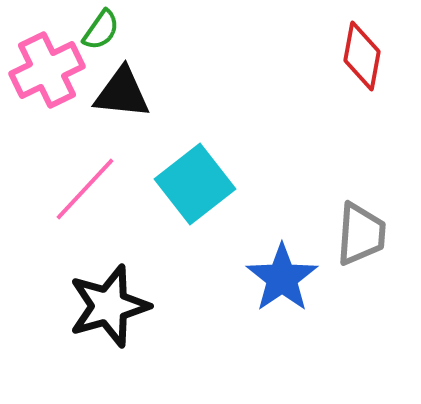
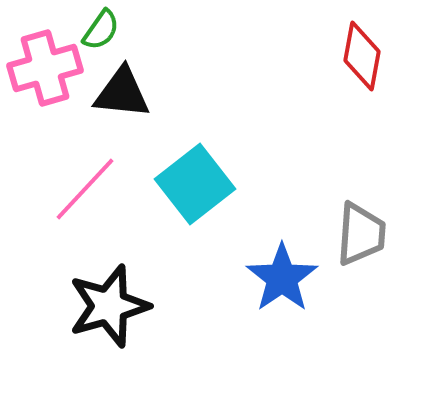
pink cross: moved 2 px left, 2 px up; rotated 10 degrees clockwise
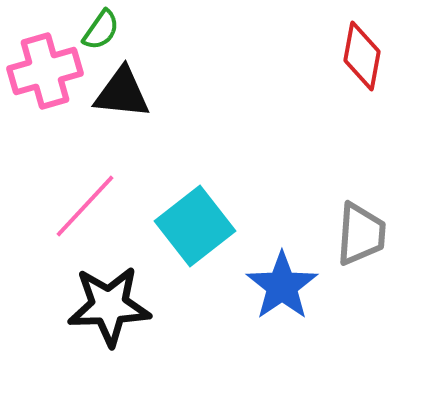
pink cross: moved 3 px down
cyan square: moved 42 px down
pink line: moved 17 px down
blue star: moved 8 px down
black star: rotated 14 degrees clockwise
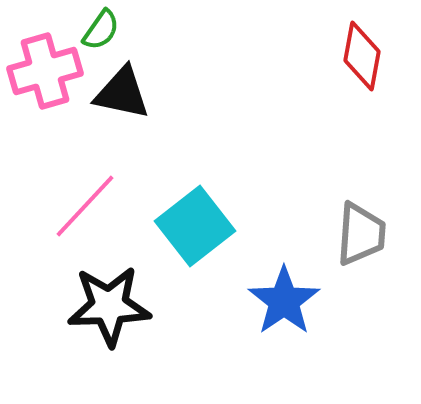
black triangle: rotated 6 degrees clockwise
blue star: moved 2 px right, 15 px down
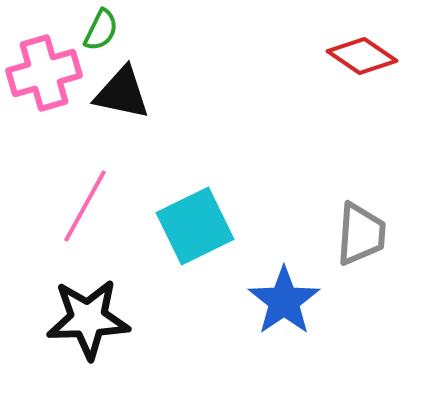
green semicircle: rotated 9 degrees counterclockwise
red diamond: rotated 66 degrees counterclockwise
pink cross: moved 1 px left, 2 px down
pink line: rotated 14 degrees counterclockwise
cyan square: rotated 12 degrees clockwise
black star: moved 21 px left, 13 px down
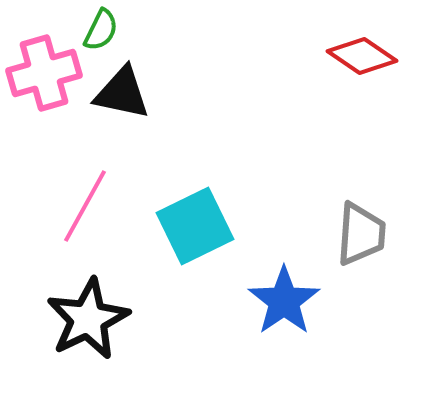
black star: rotated 24 degrees counterclockwise
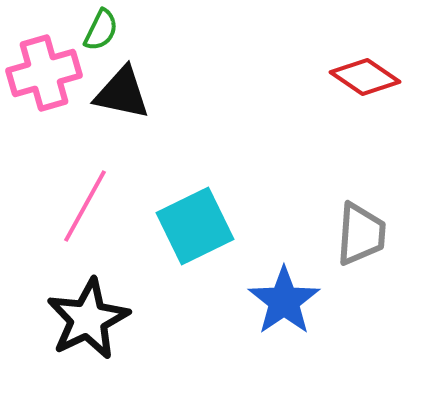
red diamond: moved 3 px right, 21 px down
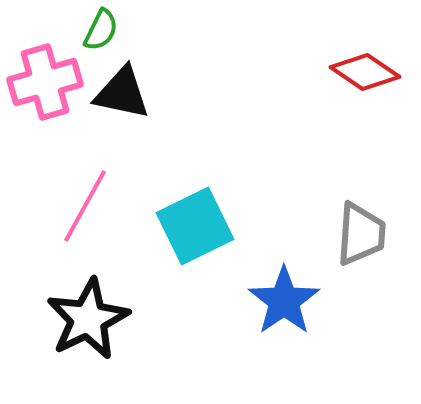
pink cross: moved 1 px right, 9 px down
red diamond: moved 5 px up
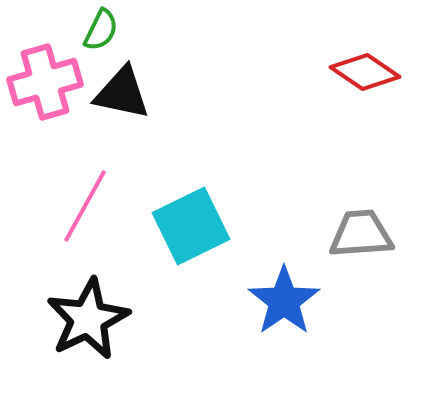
cyan square: moved 4 px left
gray trapezoid: rotated 98 degrees counterclockwise
